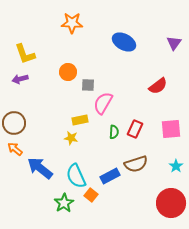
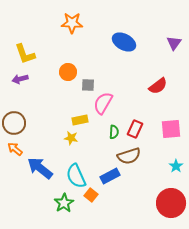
brown semicircle: moved 7 px left, 8 px up
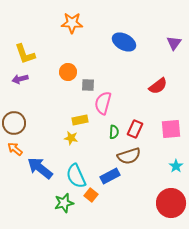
pink semicircle: rotated 15 degrees counterclockwise
green star: rotated 18 degrees clockwise
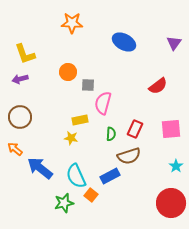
brown circle: moved 6 px right, 6 px up
green semicircle: moved 3 px left, 2 px down
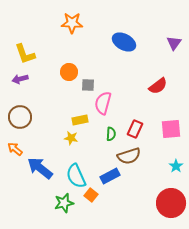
orange circle: moved 1 px right
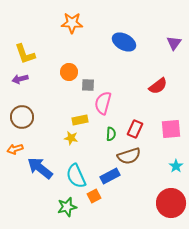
brown circle: moved 2 px right
orange arrow: rotated 56 degrees counterclockwise
orange square: moved 3 px right, 1 px down; rotated 24 degrees clockwise
green star: moved 3 px right, 4 px down
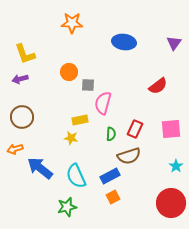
blue ellipse: rotated 20 degrees counterclockwise
orange square: moved 19 px right, 1 px down
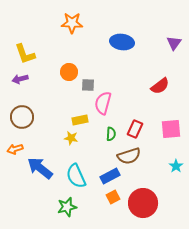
blue ellipse: moved 2 px left
red semicircle: moved 2 px right
red circle: moved 28 px left
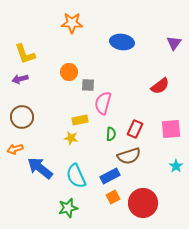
green star: moved 1 px right, 1 px down
